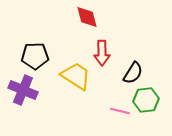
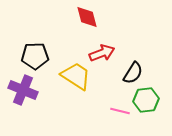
red arrow: rotated 110 degrees counterclockwise
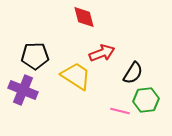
red diamond: moved 3 px left
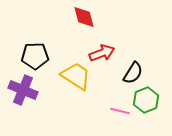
green hexagon: rotated 15 degrees counterclockwise
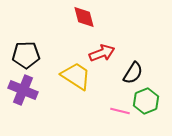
black pentagon: moved 9 px left, 1 px up
green hexagon: moved 1 px down
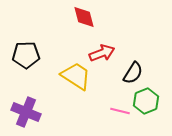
purple cross: moved 3 px right, 22 px down
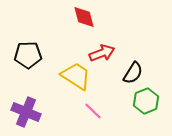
black pentagon: moved 2 px right
pink line: moved 27 px left; rotated 30 degrees clockwise
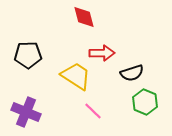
red arrow: rotated 20 degrees clockwise
black semicircle: moved 1 px left; rotated 40 degrees clockwise
green hexagon: moved 1 px left, 1 px down; rotated 15 degrees counterclockwise
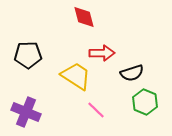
pink line: moved 3 px right, 1 px up
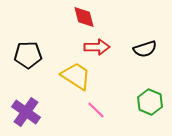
red arrow: moved 5 px left, 6 px up
black semicircle: moved 13 px right, 24 px up
green hexagon: moved 5 px right
purple cross: rotated 12 degrees clockwise
